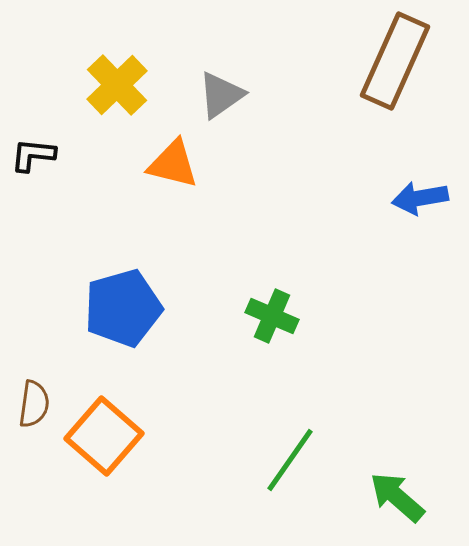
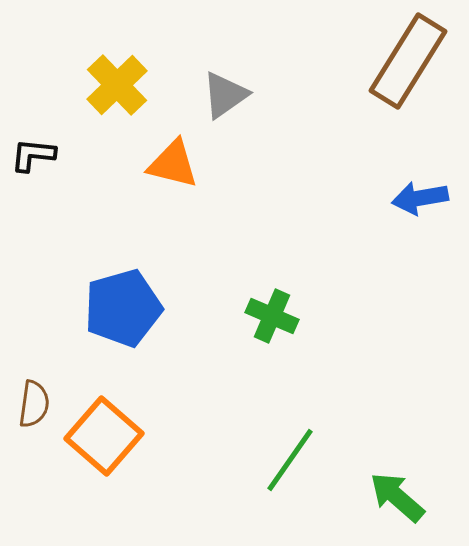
brown rectangle: moved 13 px right; rotated 8 degrees clockwise
gray triangle: moved 4 px right
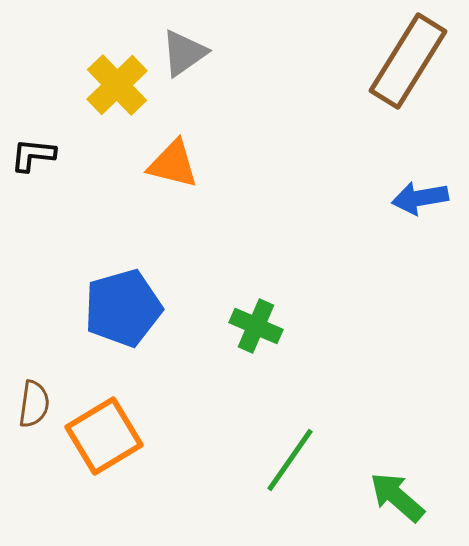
gray triangle: moved 41 px left, 42 px up
green cross: moved 16 px left, 10 px down
orange square: rotated 18 degrees clockwise
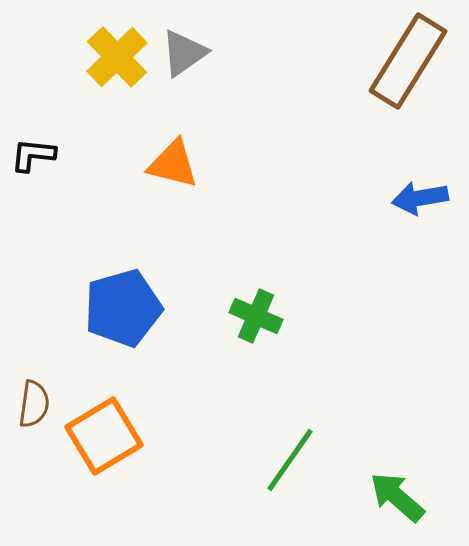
yellow cross: moved 28 px up
green cross: moved 10 px up
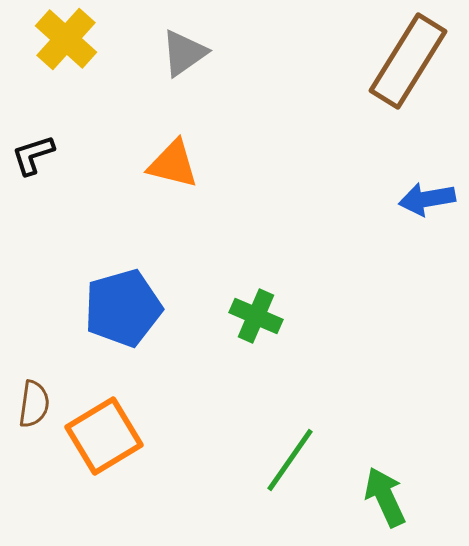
yellow cross: moved 51 px left, 18 px up; rotated 4 degrees counterclockwise
black L-shape: rotated 24 degrees counterclockwise
blue arrow: moved 7 px right, 1 px down
green arrow: moved 12 px left; rotated 24 degrees clockwise
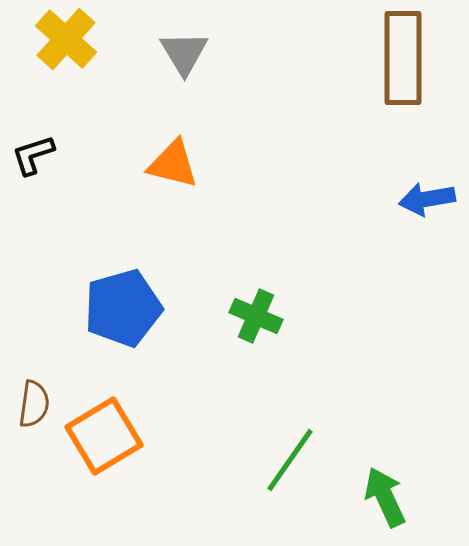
gray triangle: rotated 26 degrees counterclockwise
brown rectangle: moved 5 px left, 3 px up; rotated 32 degrees counterclockwise
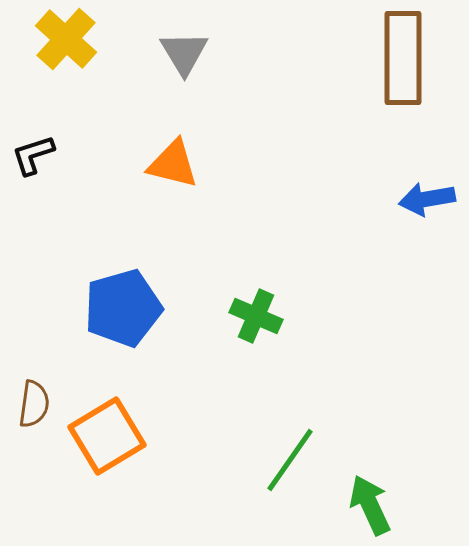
orange square: moved 3 px right
green arrow: moved 15 px left, 8 px down
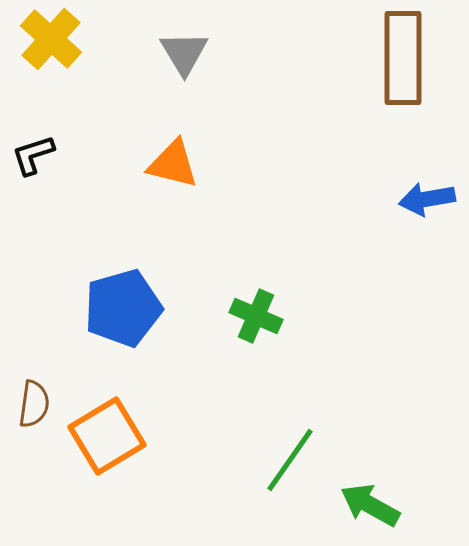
yellow cross: moved 15 px left
green arrow: rotated 36 degrees counterclockwise
